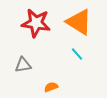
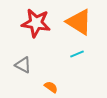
cyan line: rotated 72 degrees counterclockwise
gray triangle: rotated 36 degrees clockwise
orange semicircle: rotated 56 degrees clockwise
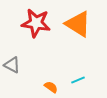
orange triangle: moved 1 px left, 2 px down
cyan line: moved 1 px right, 26 px down
gray triangle: moved 11 px left
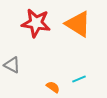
cyan line: moved 1 px right, 1 px up
orange semicircle: moved 2 px right
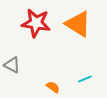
cyan line: moved 6 px right
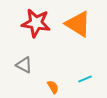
gray triangle: moved 12 px right
orange semicircle: rotated 24 degrees clockwise
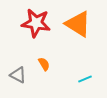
gray triangle: moved 6 px left, 10 px down
orange semicircle: moved 9 px left, 23 px up
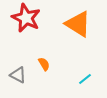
red star: moved 10 px left, 5 px up; rotated 16 degrees clockwise
cyan line: rotated 16 degrees counterclockwise
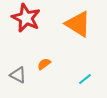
orange semicircle: rotated 96 degrees counterclockwise
